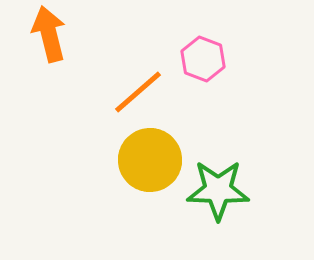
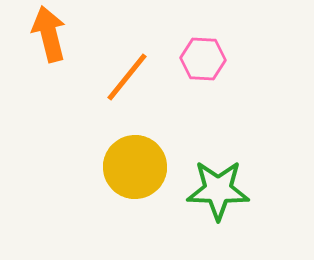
pink hexagon: rotated 18 degrees counterclockwise
orange line: moved 11 px left, 15 px up; rotated 10 degrees counterclockwise
yellow circle: moved 15 px left, 7 px down
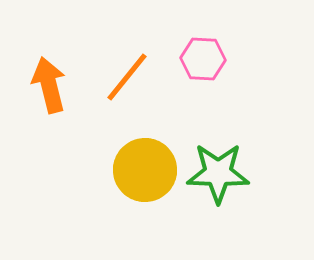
orange arrow: moved 51 px down
yellow circle: moved 10 px right, 3 px down
green star: moved 17 px up
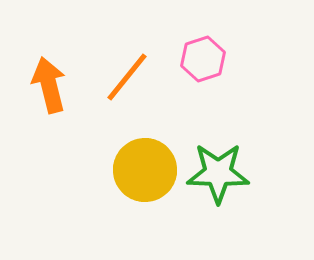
pink hexagon: rotated 21 degrees counterclockwise
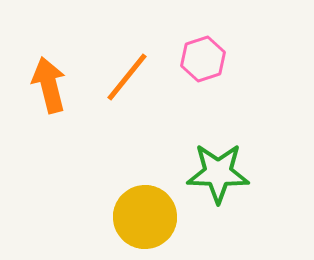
yellow circle: moved 47 px down
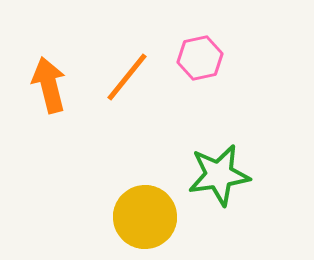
pink hexagon: moved 3 px left, 1 px up; rotated 6 degrees clockwise
green star: moved 1 px right, 2 px down; rotated 10 degrees counterclockwise
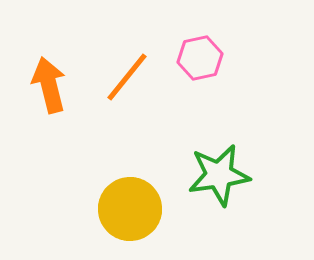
yellow circle: moved 15 px left, 8 px up
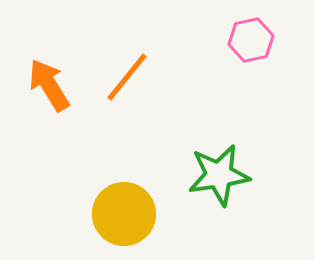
pink hexagon: moved 51 px right, 18 px up
orange arrow: rotated 18 degrees counterclockwise
yellow circle: moved 6 px left, 5 px down
